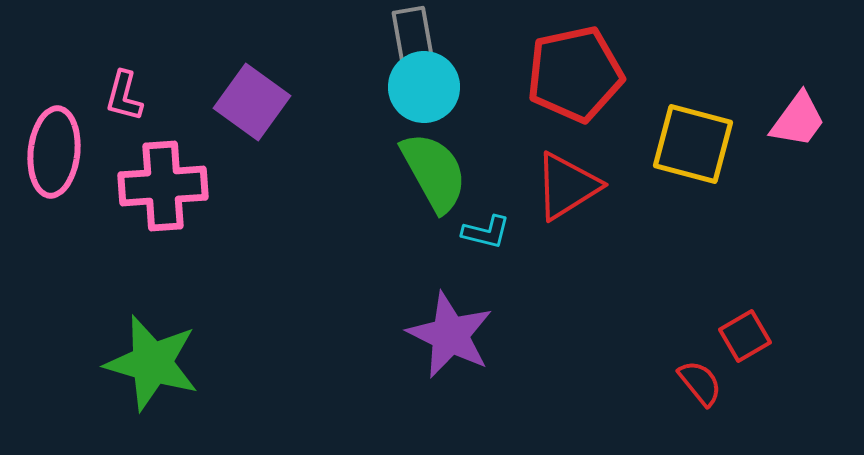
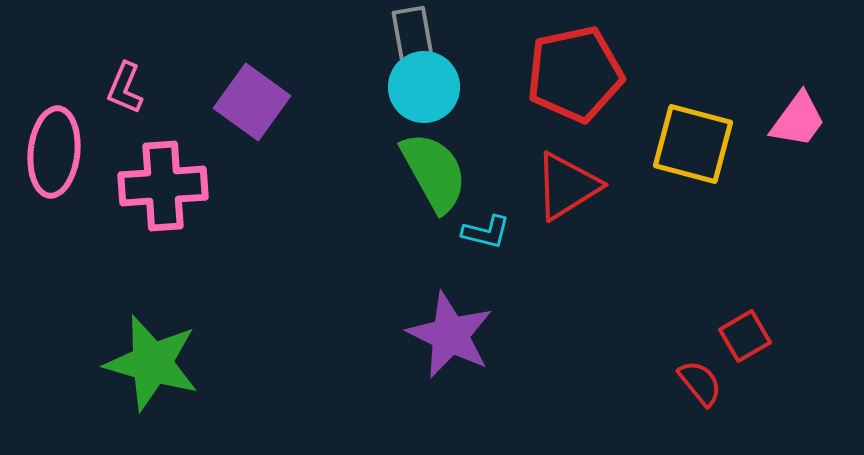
pink L-shape: moved 1 px right, 8 px up; rotated 8 degrees clockwise
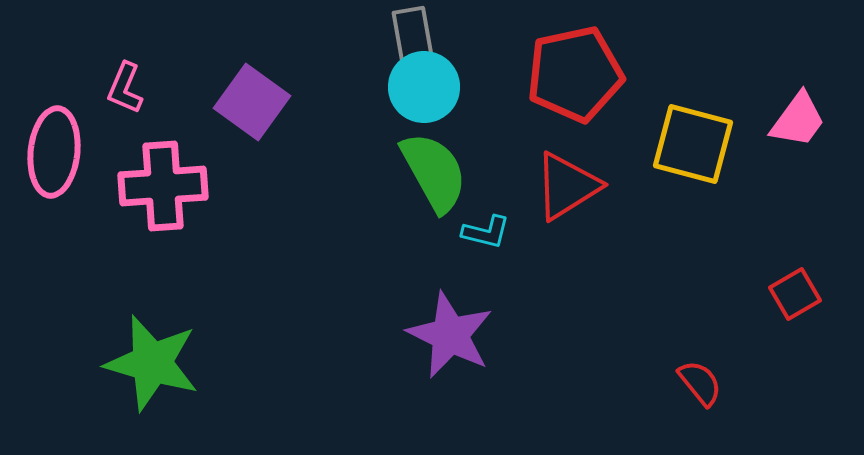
red square: moved 50 px right, 42 px up
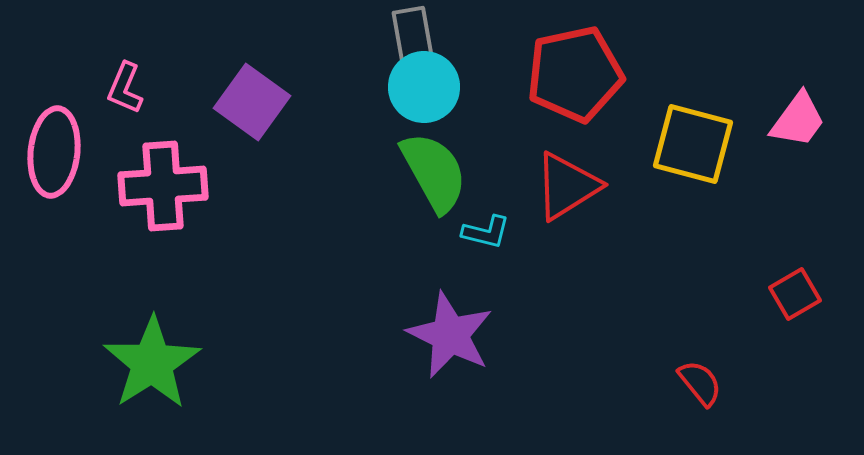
green star: rotated 24 degrees clockwise
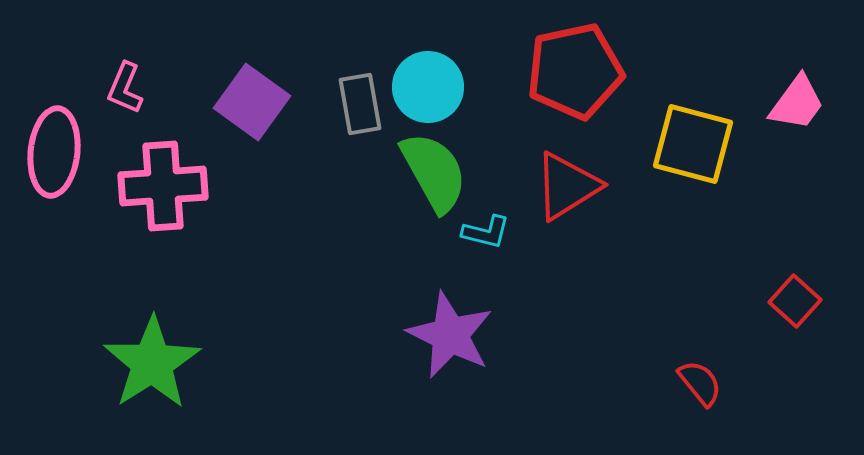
gray rectangle: moved 53 px left, 67 px down
red pentagon: moved 3 px up
cyan circle: moved 4 px right
pink trapezoid: moved 1 px left, 17 px up
red square: moved 7 px down; rotated 18 degrees counterclockwise
